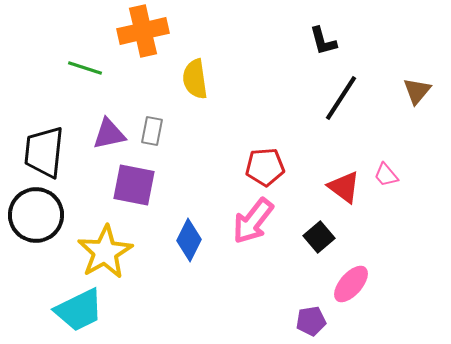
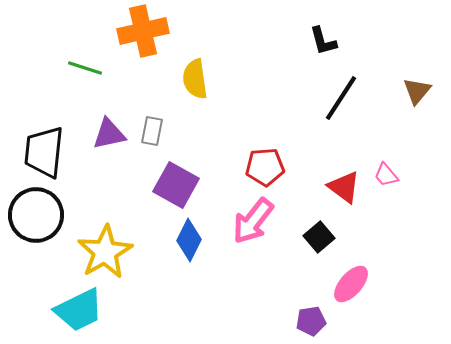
purple square: moved 42 px right; rotated 18 degrees clockwise
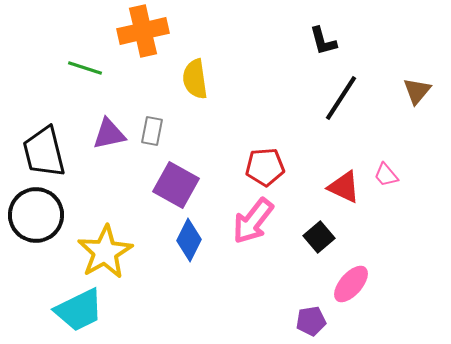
black trapezoid: rotated 20 degrees counterclockwise
red triangle: rotated 12 degrees counterclockwise
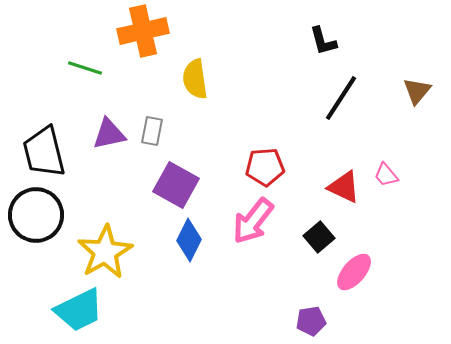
pink ellipse: moved 3 px right, 12 px up
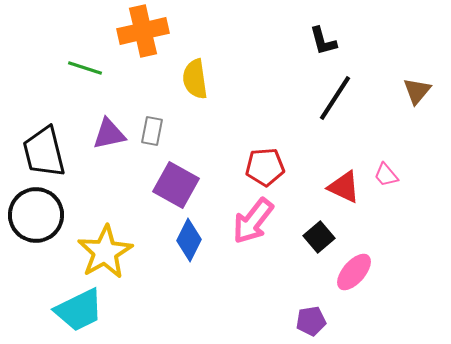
black line: moved 6 px left
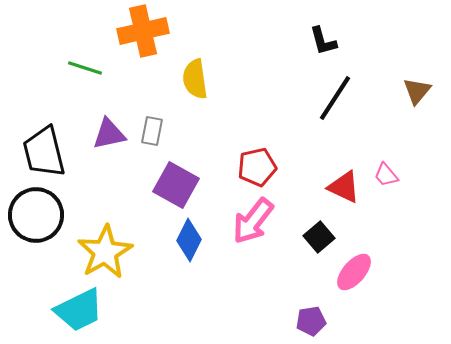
red pentagon: moved 8 px left; rotated 9 degrees counterclockwise
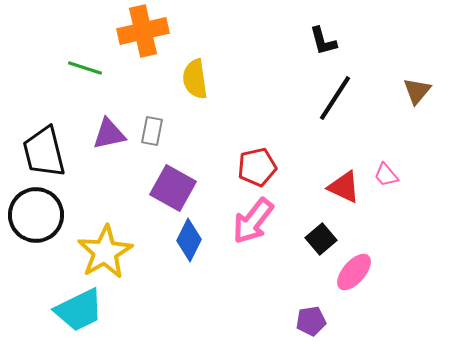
purple square: moved 3 px left, 3 px down
black square: moved 2 px right, 2 px down
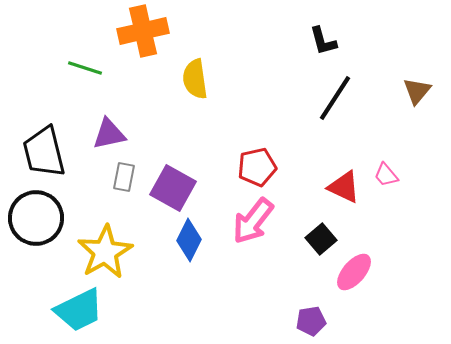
gray rectangle: moved 28 px left, 46 px down
black circle: moved 3 px down
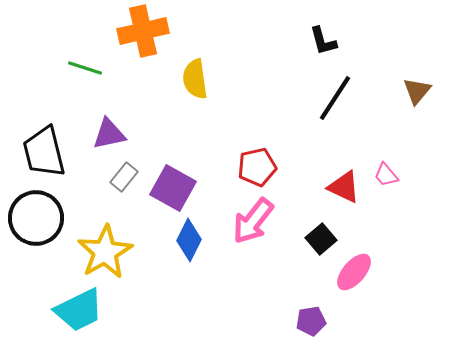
gray rectangle: rotated 28 degrees clockwise
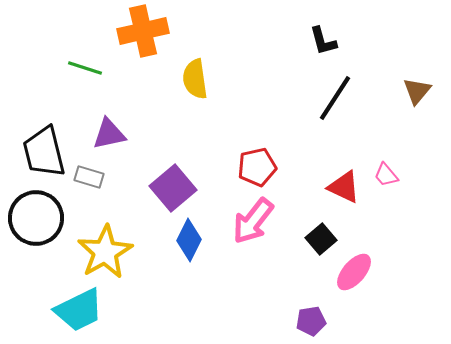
gray rectangle: moved 35 px left; rotated 68 degrees clockwise
purple square: rotated 21 degrees clockwise
